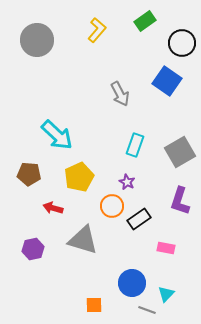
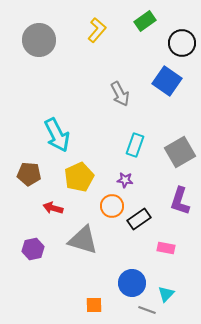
gray circle: moved 2 px right
cyan arrow: rotated 20 degrees clockwise
purple star: moved 2 px left, 2 px up; rotated 21 degrees counterclockwise
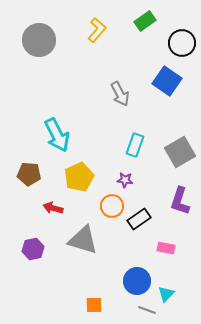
blue circle: moved 5 px right, 2 px up
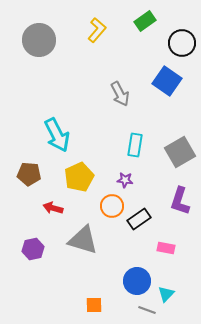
cyan rectangle: rotated 10 degrees counterclockwise
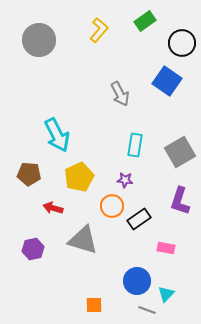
yellow L-shape: moved 2 px right
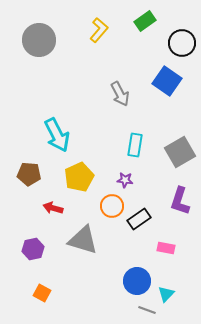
orange square: moved 52 px left, 12 px up; rotated 30 degrees clockwise
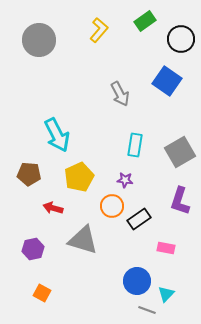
black circle: moved 1 px left, 4 px up
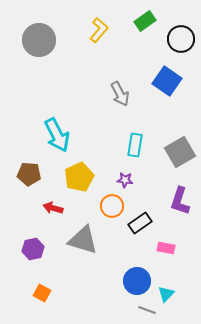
black rectangle: moved 1 px right, 4 px down
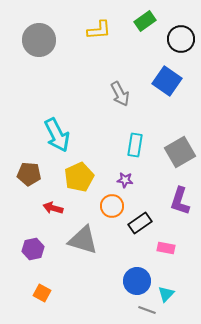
yellow L-shape: rotated 45 degrees clockwise
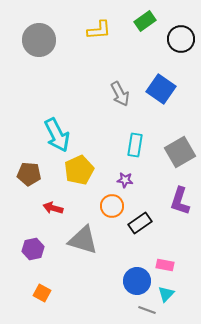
blue square: moved 6 px left, 8 px down
yellow pentagon: moved 7 px up
pink rectangle: moved 1 px left, 17 px down
